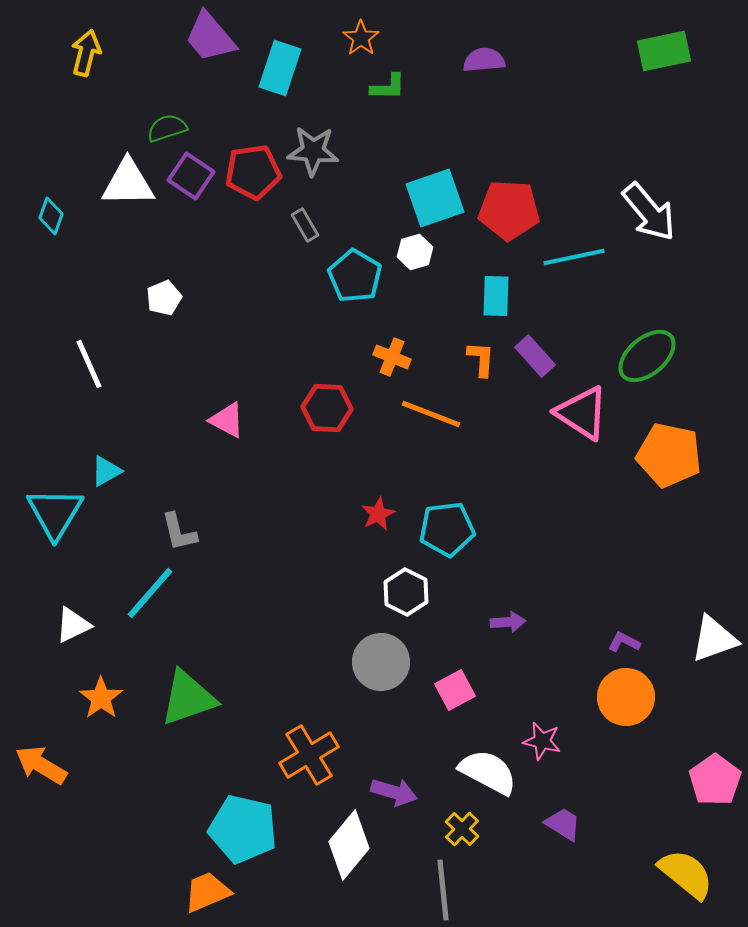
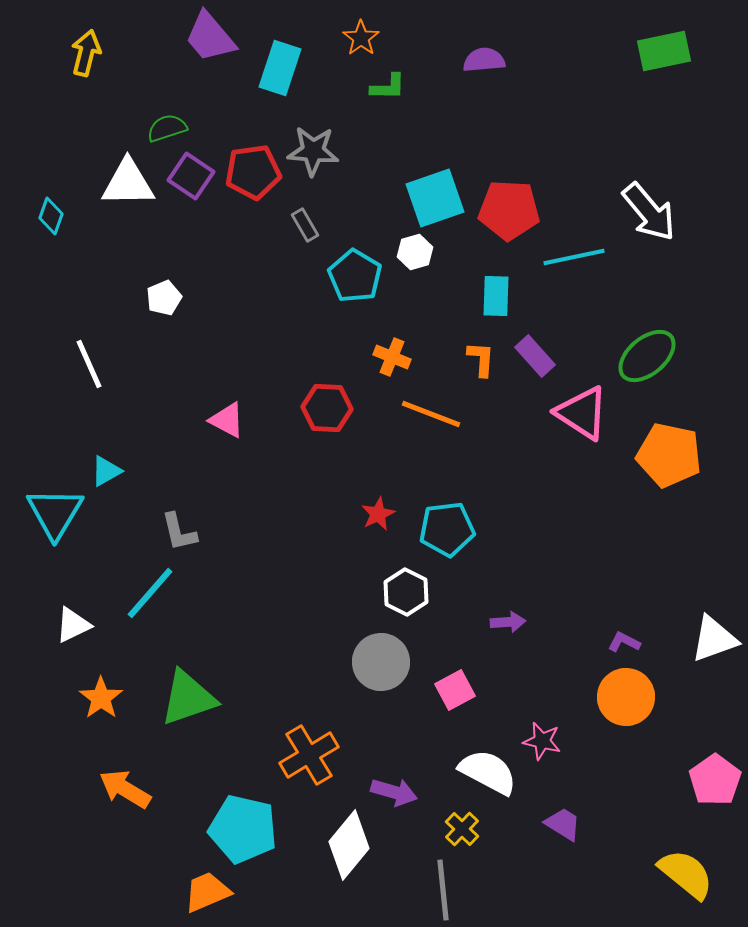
orange arrow at (41, 765): moved 84 px right, 24 px down
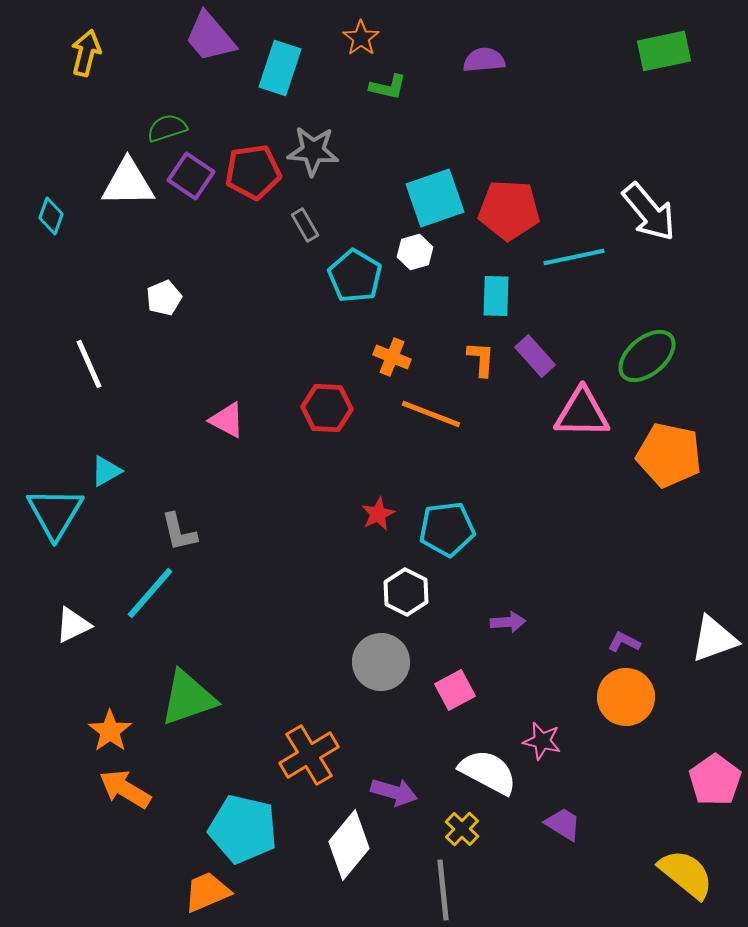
green L-shape at (388, 87): rotated 12 degrees clockwise
pink triangle at (582, 413): rotated 32 degrees counterclockwise
orange star at (101, 698): moved 9 px right, 33 px down
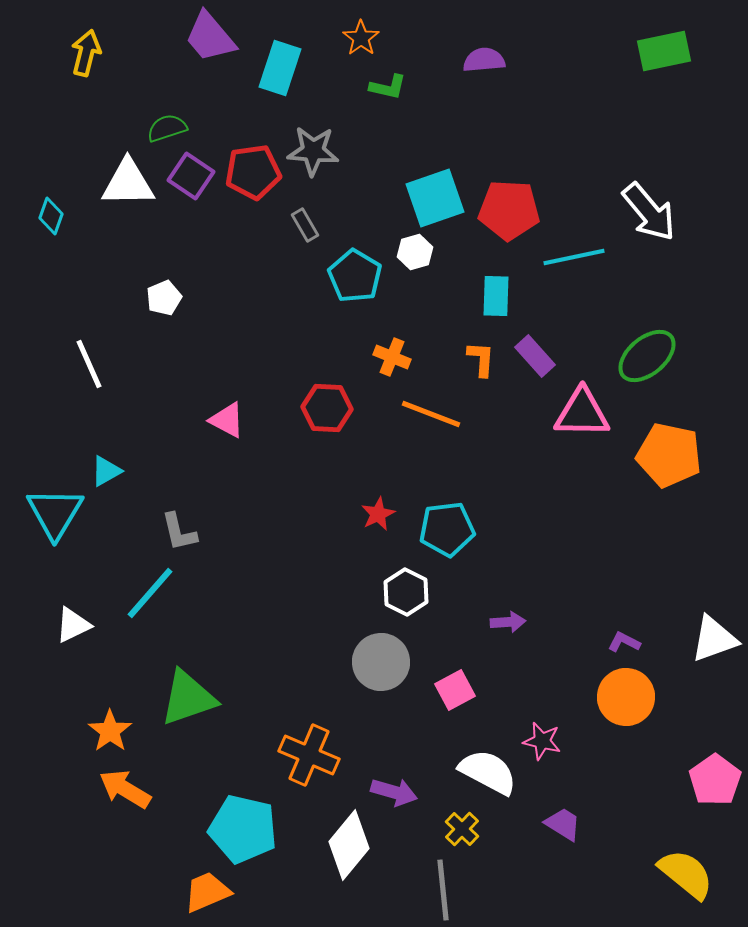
orange cross at (309, 755): rotated 36 degrees counterclockwise
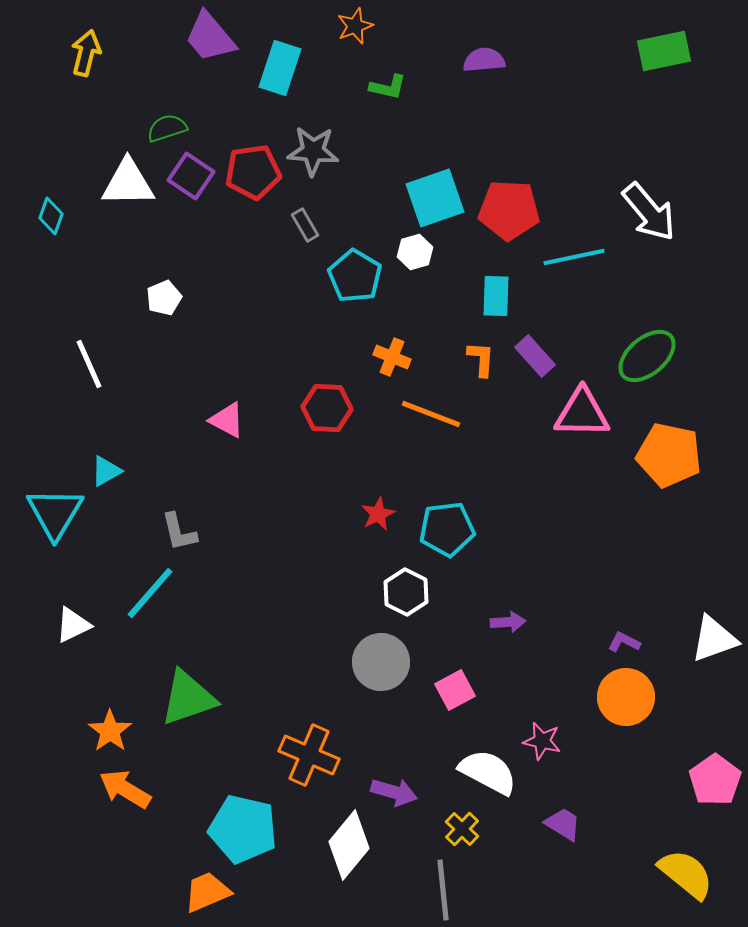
orange star at (361, 38): moved 6 px left, 12 px up; rotated 15 degrees clockwise
